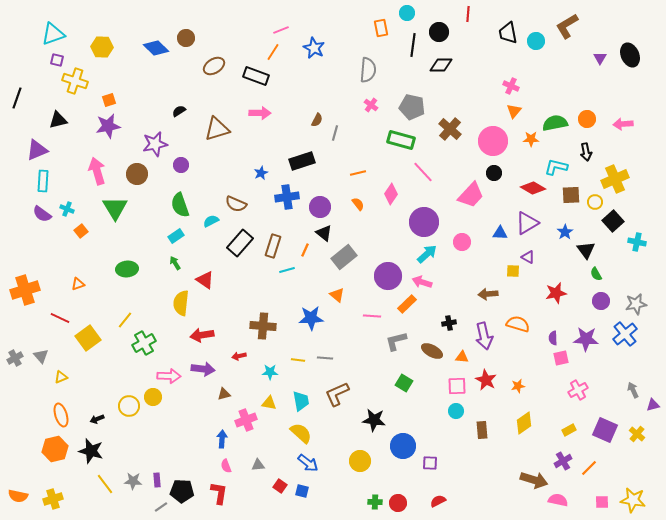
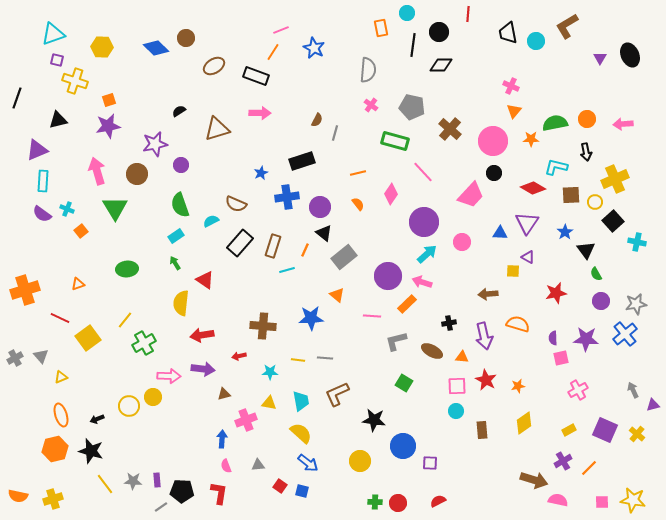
green rectangle at (401, 140): moved 6 px left, 1 px down
purple triangle at (527, 223): rotated 25 degrees counterclockwise
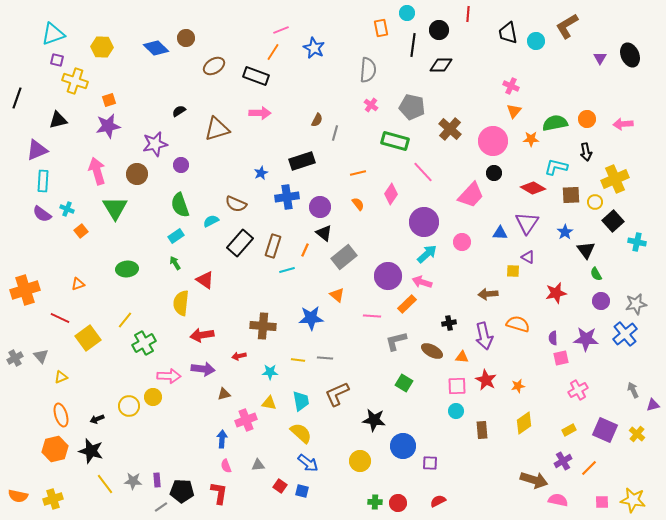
black circle at (439, 32): moved 2 px up
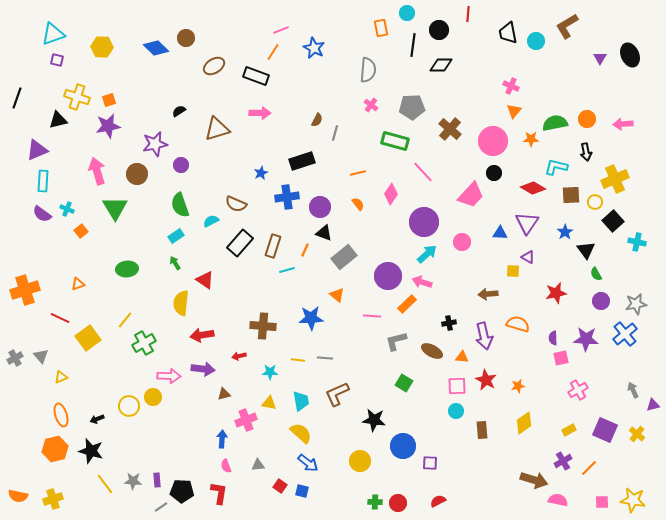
yellow cross at (75, 81): moved 2 px right, 16 px down
gray pentagon at (412, 107): rotated 15 degrees counterclockwise
black triangle at (324, 233): rotated 18 degrees counterclockwise
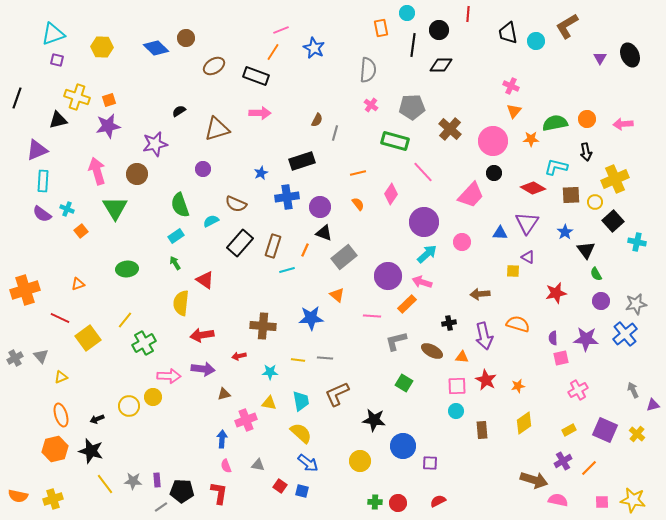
purple circle at (181, 165): moved 22 px right, 4 px down
brown arrow at (488, 294): moved 8 px left
gray triangle at (258, 465): rotated 16 degrees clockwise
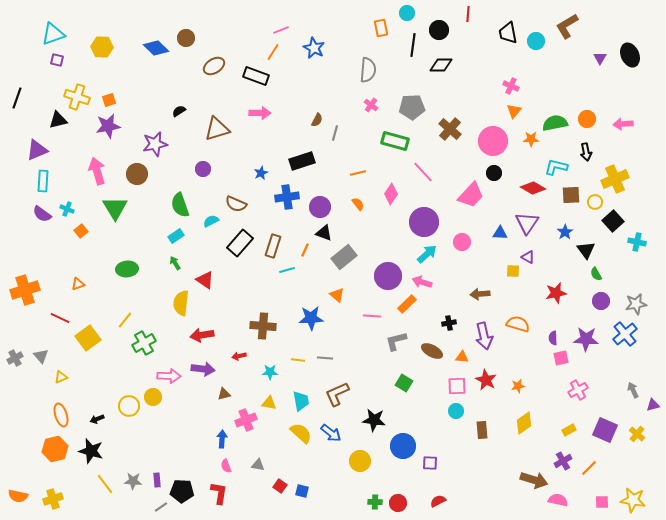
blue arrow at (308, 463): moved 23 px right, 30 px up
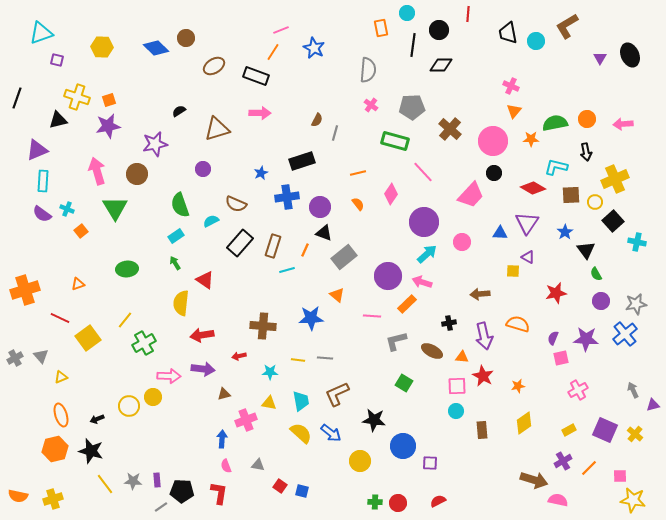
cyan triangle at (53, 34): moved 12 px left, 1 px up
purple semicircle at (553, 338): rotated 24 degrees clockwise
red star at (486, 380): moved 3 px left, 4 px up
yellow cross at (637, 434): moved 2 px left
pink square at (602, 502): moved 18 px right, 26 px up
